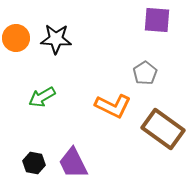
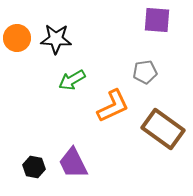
orange circle: moved 1 px right
gray pentagon: moved 1 px up; rotated 25 degrees clockwise
green arrow: moved 30 px right, 17 px up
orange L-shape: rotated 51 degrees counterclockwise
black hexagon: moved 4 px down
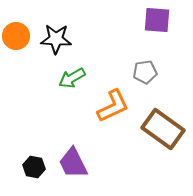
orange circle: moved 1 px left, 2 px up
green arrow: moved 2 px up
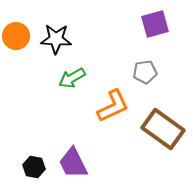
purple square: moved 2 px left, 4 px down; rotated 20 degrees counterclockwise
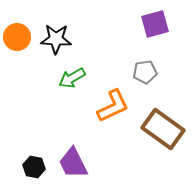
orange circle: moved 1 px right, 1 px down
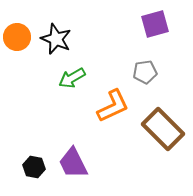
black star: rotated 20 degrees clockwise
brown rectangle: rotated 9 degrees clockwise
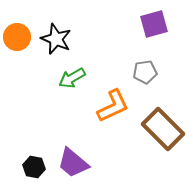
purple square: moved 1 px left
purple trapezoid: rotated 24 degrees counterclockwise
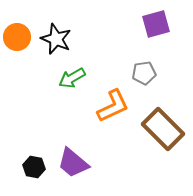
purple square: moved 2 px right
gray pentagon: moved 1 px left, 1 px down
